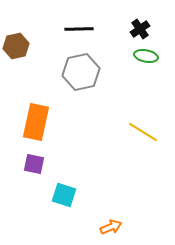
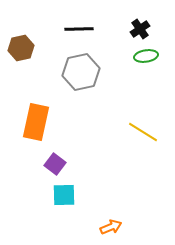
brown hexagon: moved 5 px right, 2 px down
green ellipse: rotated 20 degrees counterclockwise
purple square: moved 21 px right; rotated 25 degrees clockwise
cyan square: rotated 20 degrees counterclockwise
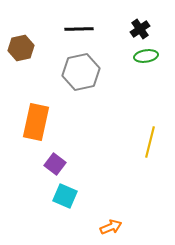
yellow line: moved 7 px right, 10 px down; rotated 72 degrees clockwise
cyan square: moved 1 px right, 1 px down; rotated 25 degrees clockwise
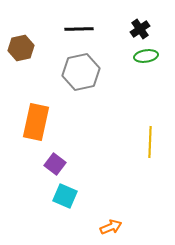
yellow line: rotated 12 degrees counterclockwise
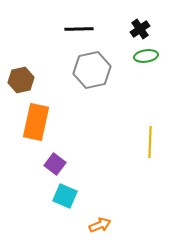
brown hexagon: moved 32 px down
gray hexagon: moved 11 px right, 2 px up
orange arrow: moved 11 px left, 2 px up
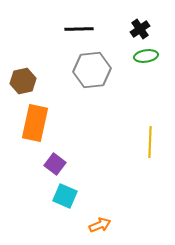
gray hexagon: rotated 6 degrees clockwise
brown hexagon: moved 2 px right, 1 px down
orange rectangle: moved 1 px left, 1 px down
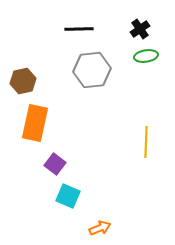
yellow line: moved 4 px left
cyan square: moved 3 px right
orange arrow: moved 3 px down
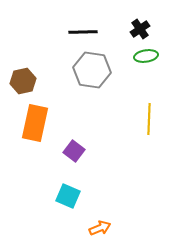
black line: moved 4 px right, 3 px down
gray hexagon: rotated 15 degrees clockwise
yellow line: moved 3 px right, 23 px up
purple square: moved 19 px right, 13 px up
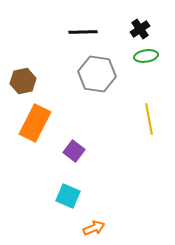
gray hexagon: moved 5 px right, 4 px down
yellow line: rotated 12 degrees counterclockwise
orange rectangle: rotated 15 degrees clockwise
orange arrow: moved 6 px left
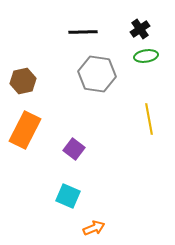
orange rectangle: moved 10 px left, 7 px down
purple square: moved 2 px up
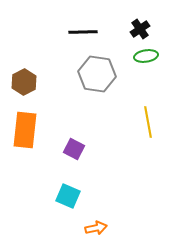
brown hexagon: moved 1 px right, 1 px down; rotated 15 degrees counterclockwise
yellow line: moved 1 px left, 3 px down
orange rectangle: rotated 21 degrees counterclockwise
purple square: rotated 10 degrees counterclockwise
orange arrow: moved 2 px right; rotated 10 degrees clockwise
